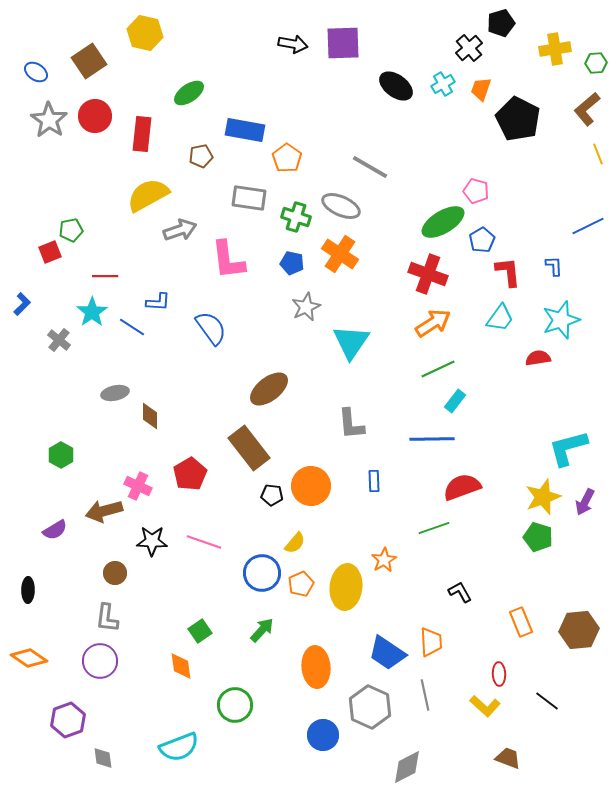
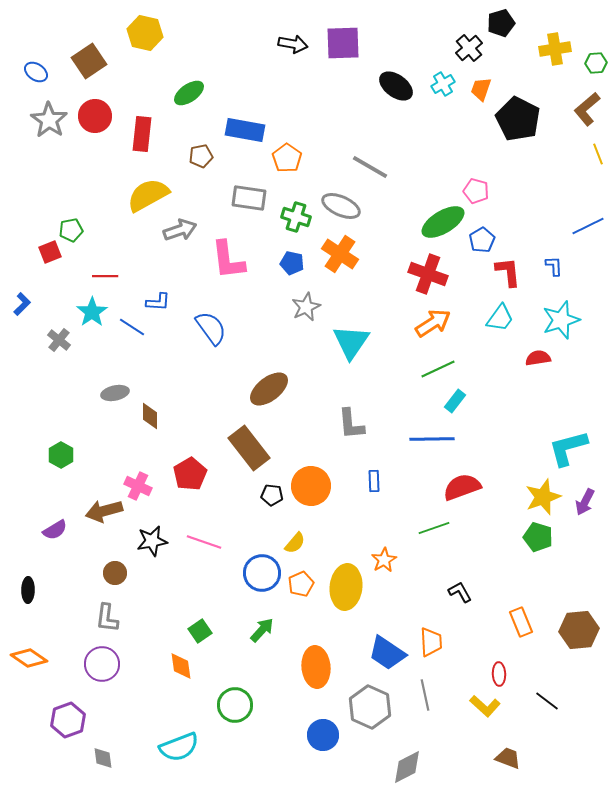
black star at (152, 541): rotated 12 degrees counterclockwise
purple circle at (100, 661): moved 2 px right, 3 px down
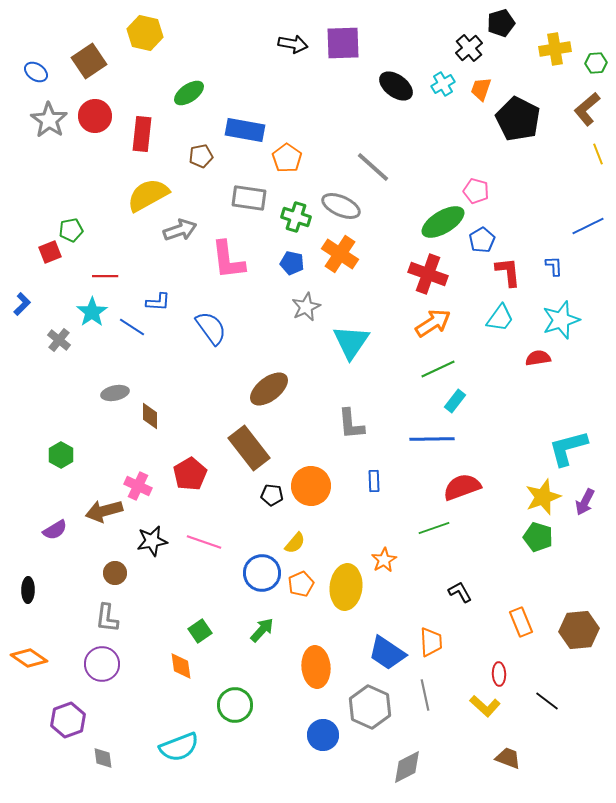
gray line at (370, 167): moved 3 px right; rotated 12 degrees clockwise
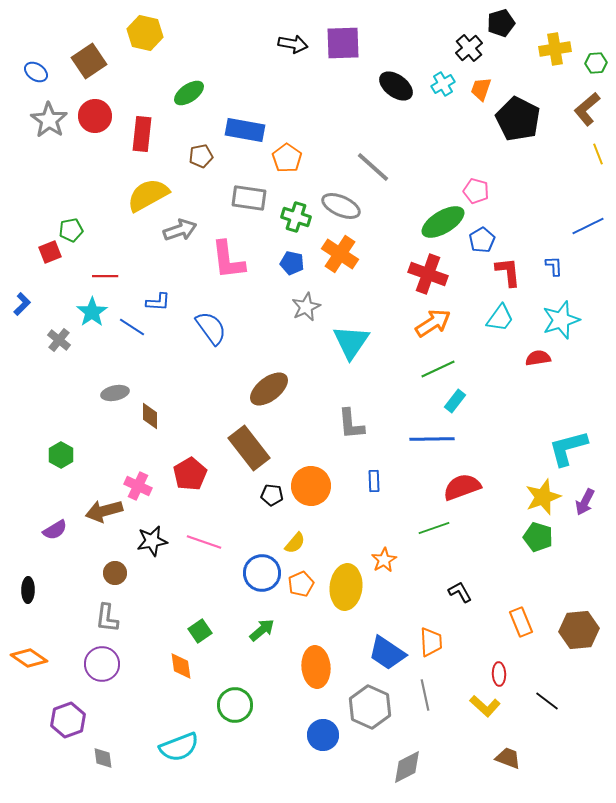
green arrow at (262, 630): rotated 8 degrees clockwise
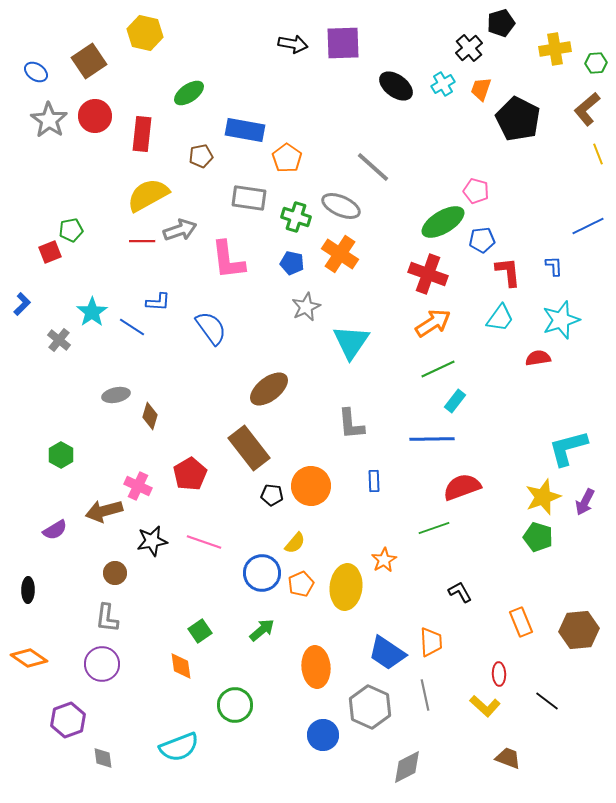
blue pentagon at (482, 240): rotated 25 degrees clockwise
red line at (105, 276): moved 37 px right, 35 px up
gray ellipse at (115, 393): moved 1 px right, 2 px down
brown diamond at (150, 416): rotated 16 degrees clockwise
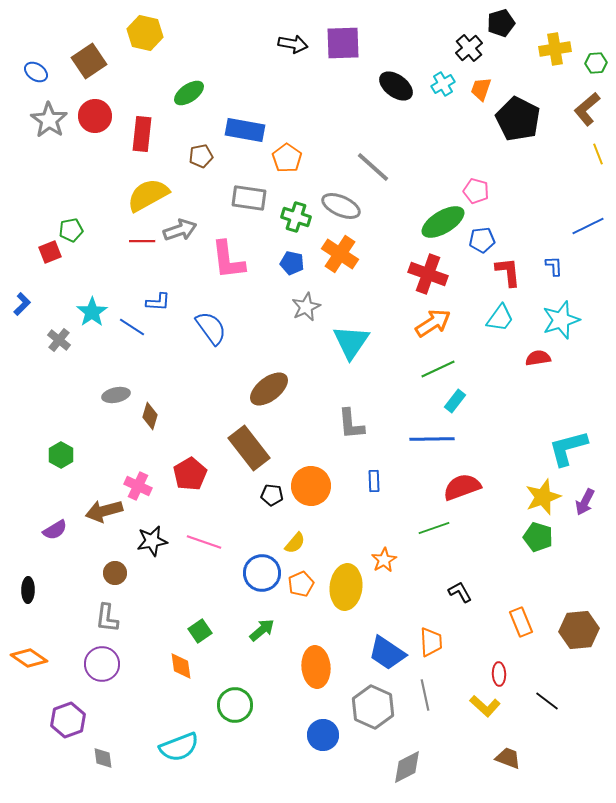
gray hexagon at (370, 707): moved 3 px right
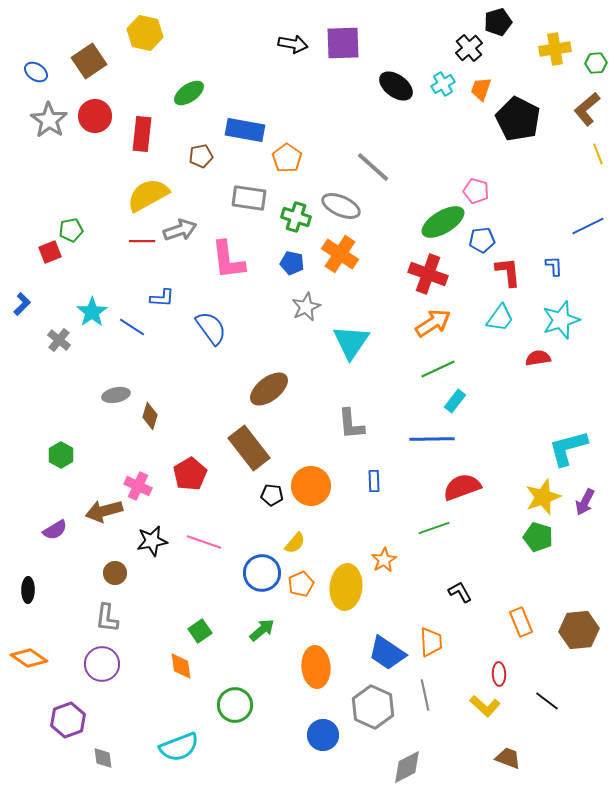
black pentagon at (501, 23): moved 3 px left, 1 px up
blue L-shape at (158, 302): moved 4 px right, 4 px up
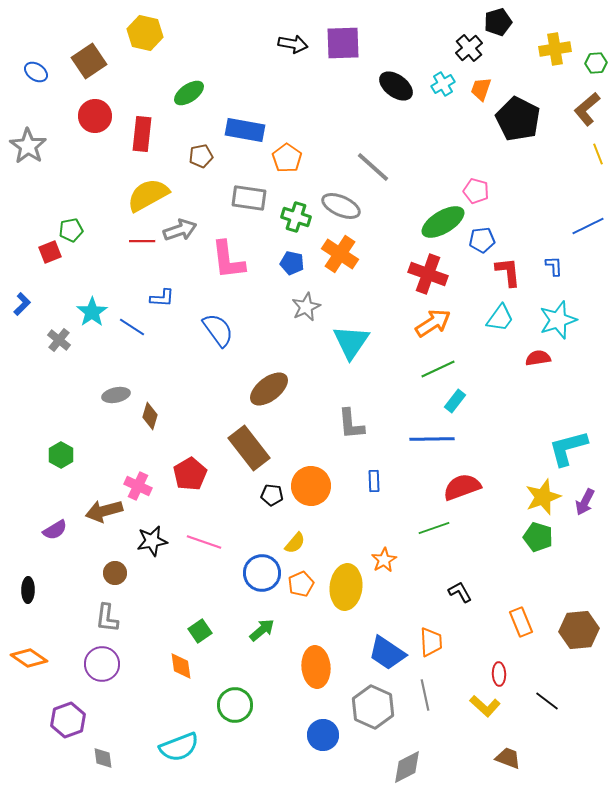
gray star at (49, 120): moved 21 px left, 26 px down
cyan star at (561, 320): moved 3 px left
blue semicircle at (211, 328): moved 7 px right, 2 px down
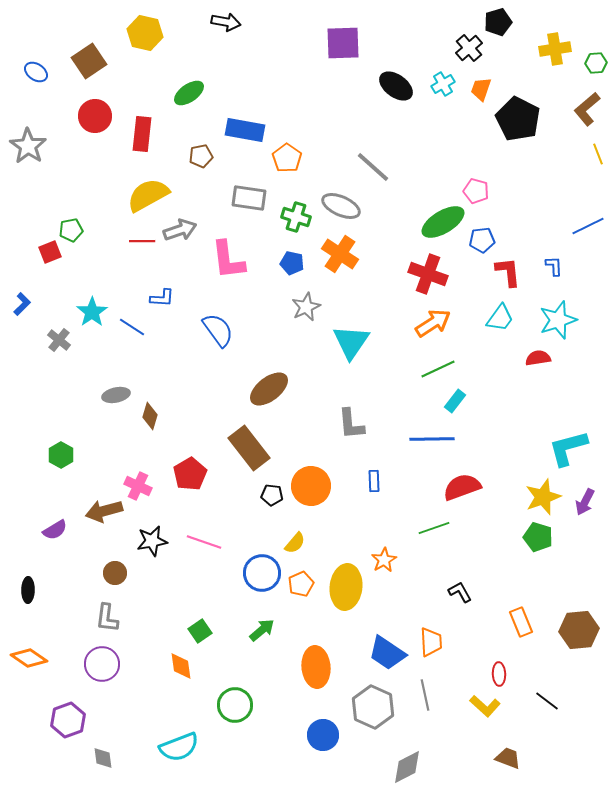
black arrow at (293, 44): moved 67 px left, 22 px up
